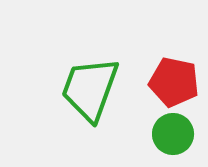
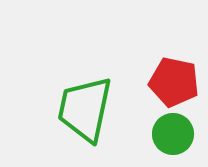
green trapezoid: moved 5 px left, 20 px down; rotated 8 degrees counterclockwise
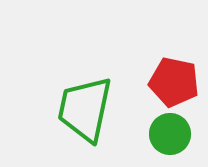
green circle: moved 3 px left
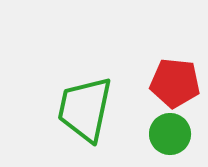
red pentagon: moved 1 px right, 1 px down; rotated 6 degrees counterclockwise
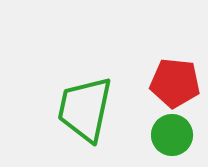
green circle: moved 2 px right, 1 px down
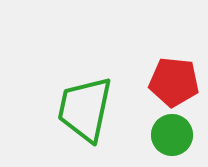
red pentagon: moved 1 px left, 1 px up
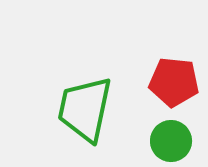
green circle: moved 1 px left, 6 px down
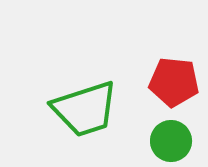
green trapezoid: rotated 120 degrees counterclockwise
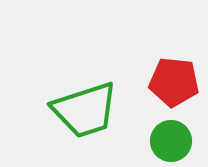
green trapezoid: moved 1 px down
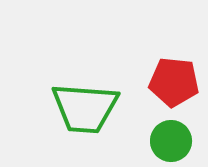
green trapezoid: moved 2 px up; rotated 22 degrees clockwise
